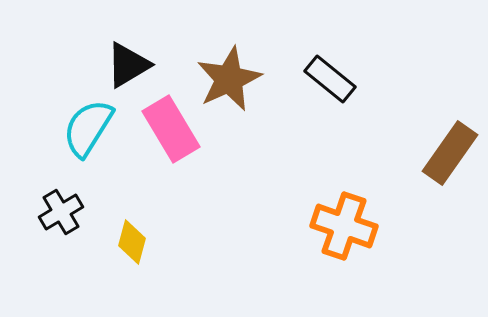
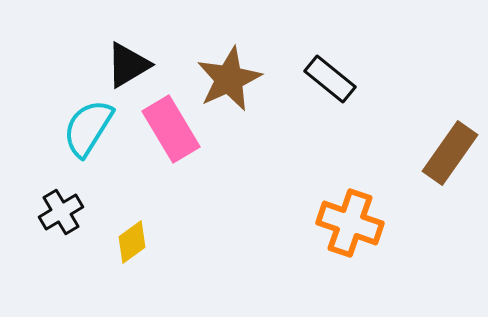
orange cross: moved 6 px right, 3 px up
yellow diamond: rotated 39 degrees clockwise
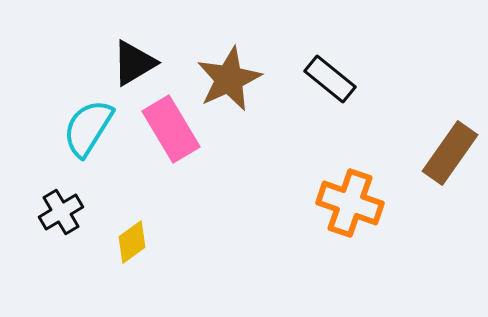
black triangle: moved 6 px right, 2 px up
orange cross: moved 20 px up
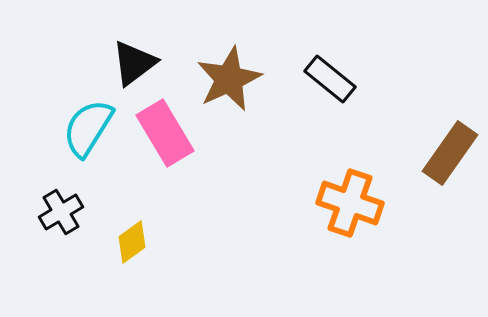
black triangle: rotated 6 degrees counterclockwise
pink rectangle: moved 6 px left, 4 px down
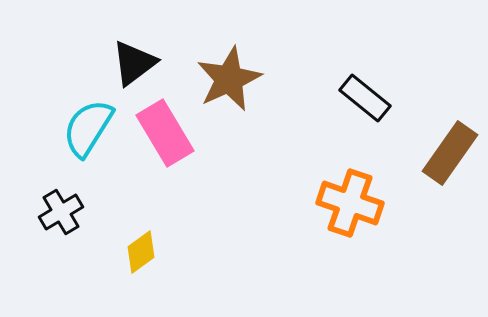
black rectangle: moved 35 px right, 19 px down
yellow diamond: moved 9 px right, 10 px down
